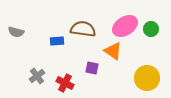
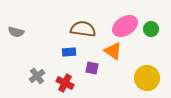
blue rectangle: moved 12 px right, 11 px down
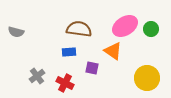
brown semicircle: moved 4 px left
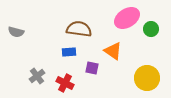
pink ellipse: moved 2 px right, 8 px up
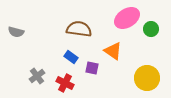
blue rectangle: moved 2 px right, 5 px down; rotated 40 degrees clockwise
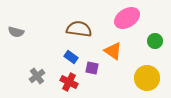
green circle: moved 4 px right, 12 px down
red cross: moved 4 px right, 1 px up
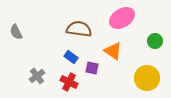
pink ellipse: moved 5 px left
gray semicircle: rotated 49 degrees clockwise
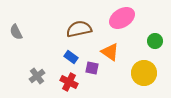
brown semicircle: rotated 20 degrees counterclockwise
orange triangle: moved 3 px left, 1 px down
yellow circle: moved 3 px left, 5 px up
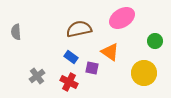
gray semicircle: rotated 21 degrees clockwise
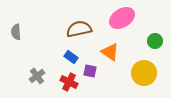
purple square: moved 2 px left, 3 px down
